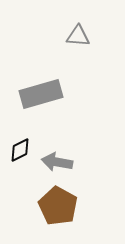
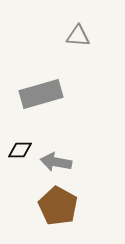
black diamond: rotated 25 degrees clockwise
gray arrow: moved 1 px left
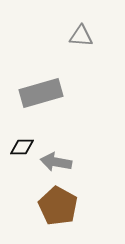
gray triangle: moved 3 px right
gray rectangle: moved 1 px up
black diamond: moved 2 px right, 3 px up
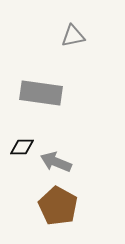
gray triangle: moved 8 px left; rotated 15 degrees counterclockwise
gray rectangle: rotated 24 degrees clockwise
gray arrow: rotated 12 degrees clockwise
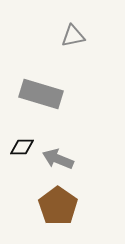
gray rectangle: moved 1 px down; rotated 9 degrees clockwise
gray arrow: moved 2 px right, 3 px up
brown pentagon: rotated 6 degrees clockwise
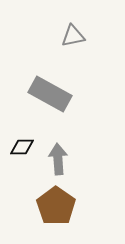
gray rectangle: moved 9 px right; rotated 12 degrees clockwise
gray arrow: rotated 64 degrees clockwise
brown pentagon: moved 2 px left
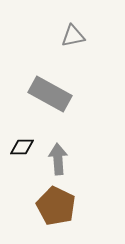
brown pentagon: rotated 9 degrees counterclockwise
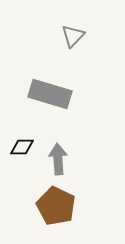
gray triangle: rotated 35 degrees counterclockwise
gray rectangle: rotated 12 degrees counterclockwise
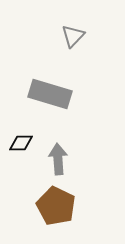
black diamond: moved 1 px left, 4 px up
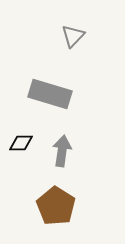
gray arrow: moved 4 px right, 8 px up; rotated 12 degrees clockwise
brown pentagon: rotated 6 degrees clockwise
